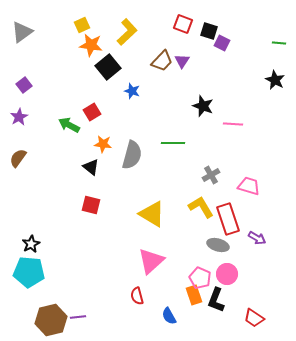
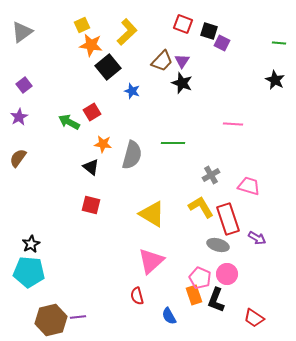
black star at (203, 106): moved 21 px left, 23 px up
green arrow at (69, 125): moved 3 px up
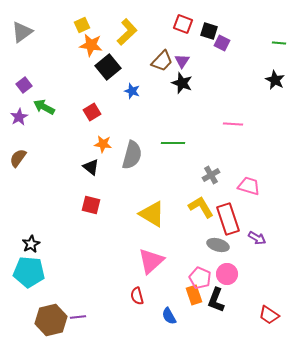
green arrow at (69, 122): moved 25 px left, 15 px up
red trapezoid at (254, 318): moved 15 px right, 3 px up
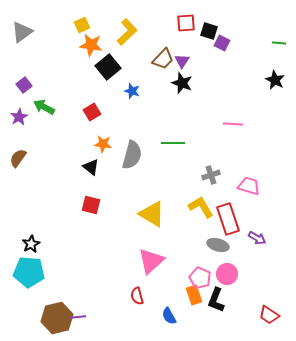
red square at (183, 24): moved 3 px right, 1 px up; rotated 24 degrees counterclockwise
brown trapezoid at (162, 61): moved 1 px right, 2 px up
gray cross at (211, 175): rotated 12 degrees clockwise
brown hexagon at (51, 320): moved 6 px right, 2 px up
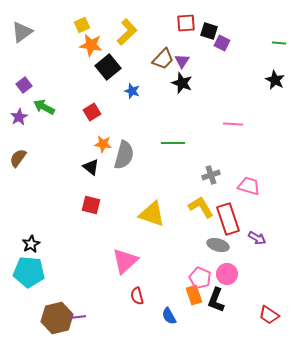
gray semicircle at (132, 155): moved 8 px left
yellow triangle at (152, 214): rotated 12 degrees counterclockwise
pink triangle at (151, 261): moved 26 px left
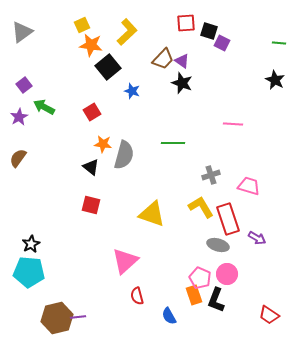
purple triangle at (182, 61): rotated 28 degrees counterclockwise
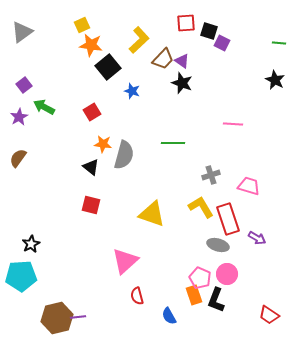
yellow L-shape at (127, 32): moved 12 px right, 8 px down
cyan pentagon at (29, 272): moved 8 px left, 4 px down; rotated 8 degrees counterclockwise
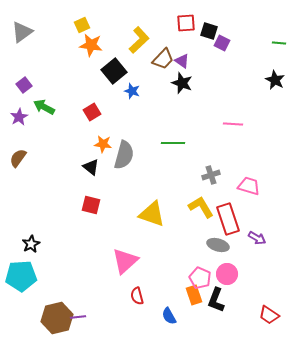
black square at (108, 67): moved 6 px right, 4 px down
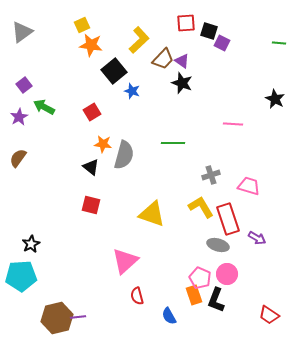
black star at (275, 80): moved 19 px down
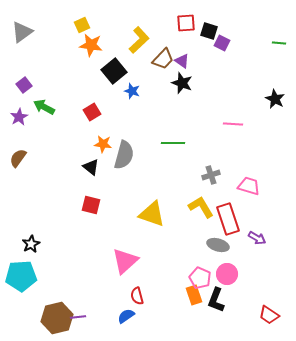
blue semicircle at (169, 316): moved 43 px left; rotated 84 degrees clockwise
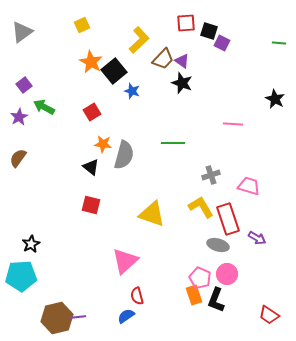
orange star at (91, 45): moved 17 px down; rotated 20 degrees clockwise
